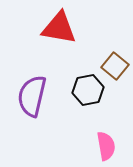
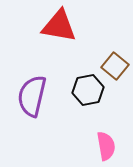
red triangle: moved 2 px up
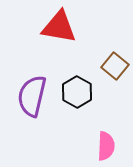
red triangle: moved 1 px down
black hexagon: moved 11 px left, 2 px down; rotated 20 degrees counterclockwise
pink semicircle: rotated 12 degrees clockwise
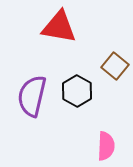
black hexagon: moved 1 px up
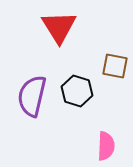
red triangle: rotated 48 degrees clockwise
brown square: rotated 28 degrees counterclockwise
black hexagon: rotated 12 degrees counterclockwise
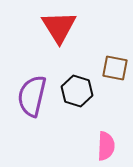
brown square: moved 2 px down
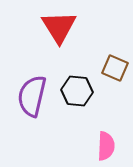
brown square: rotated 12 degrees clockwise
black hexagon: rotated 12 degrees counterclockwise
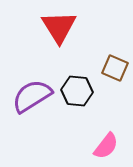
purple semicircle: rotated 45 degrees clockwise
pink semicircle: rotated 36 degrees clockwise
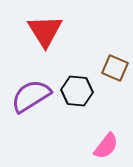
red triangle: moved 14 px left, 4 px down
purple semicircle: moved 1 px left
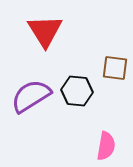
brown square: rotated 16 degrees counterclockwise
pink semicircle: rotated 28 degrees counterclockwise
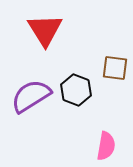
red triangle: moved 1 px up
black hexagon: moved 1 px left, 1 px up; rotated 16 degrees clockwise
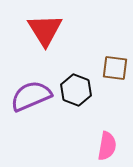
purple semicircle: rotated 9 degrees clockwise
pink semicircle: moved 1 px right
